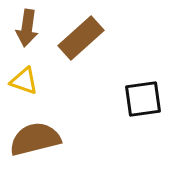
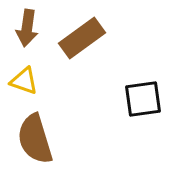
brown rectangle: moved 1 px right; rotated 6 degrees clockwise
brown semicircle: rotated 93 degrees counterclockwise
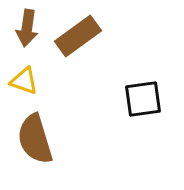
brown rectangle: moved 4 px left, 2 px up
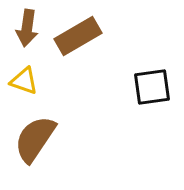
brown rectangle: rotated 6 degrees clockwise
black square: moved 9 px right, 12 px up
brown semicircle: rotated 51 degrees clockwise
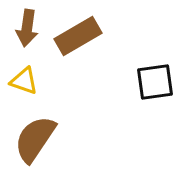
black square: moved 3 px right, 5 px up
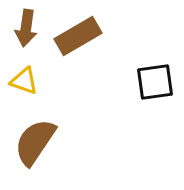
brown arrow: moved 1 px left
brown semicircle: moved 3 px down
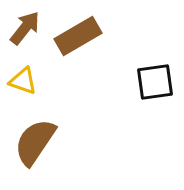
brown arrow: moved 1 px left; rotated 150 degrees counterclockwise
yellow triangle: moved 1 px left
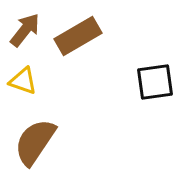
brown arrow: moved 2 px down
